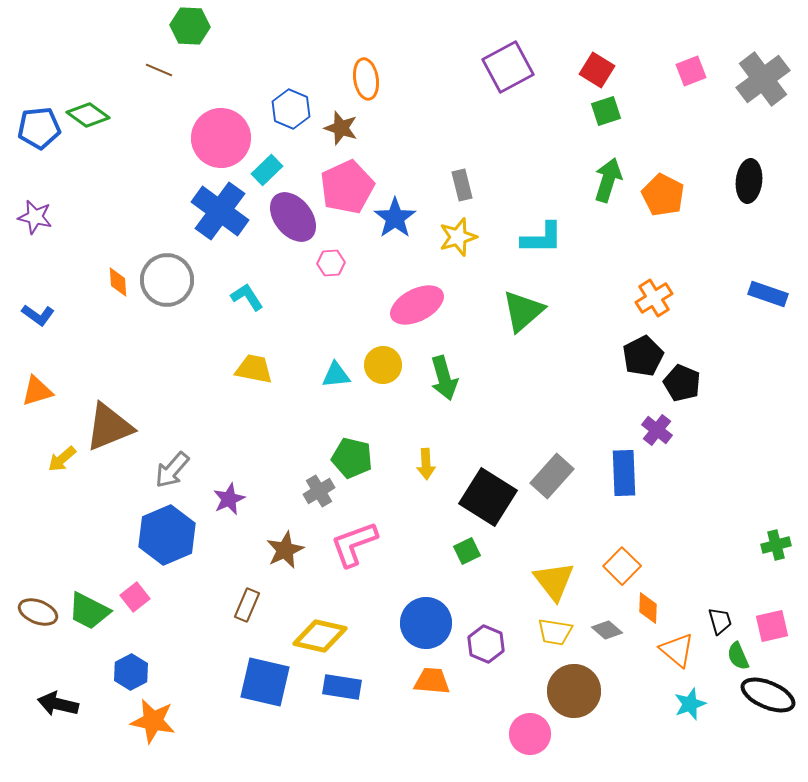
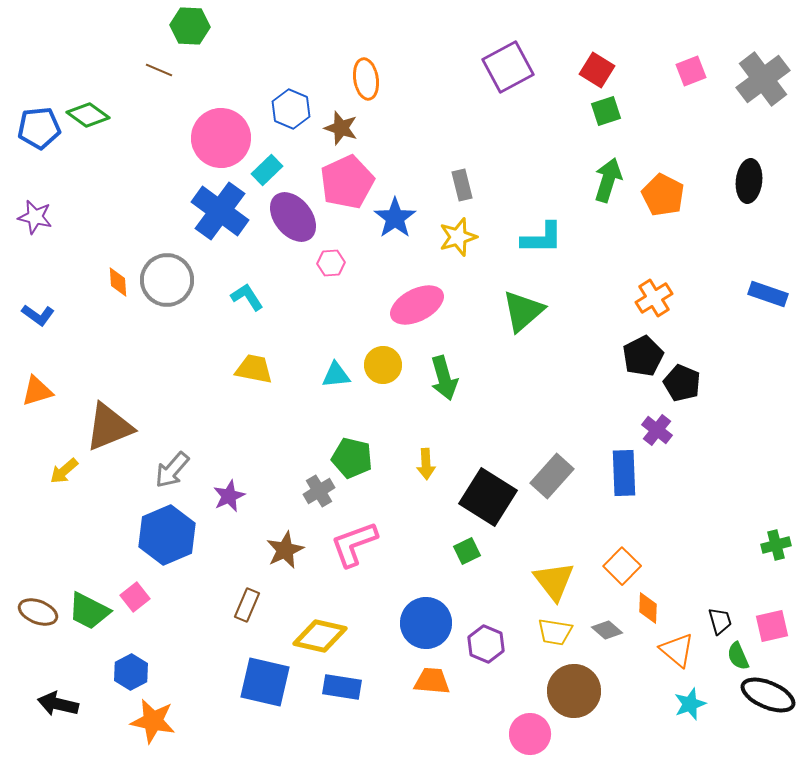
pink pentagon at (347, 187): moved 5 px up
yellow arrow at (62, 459): moved 2 px right, 12 px down
purple star at (229, 499): moved 3 px up
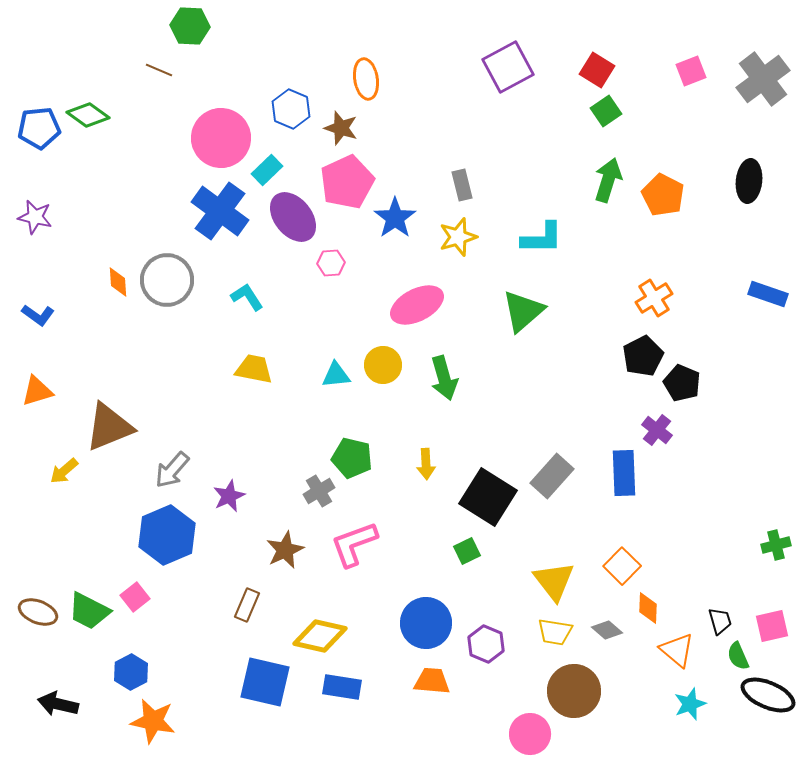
green square at (606, 111): rotated 16 degrees counterclockwise
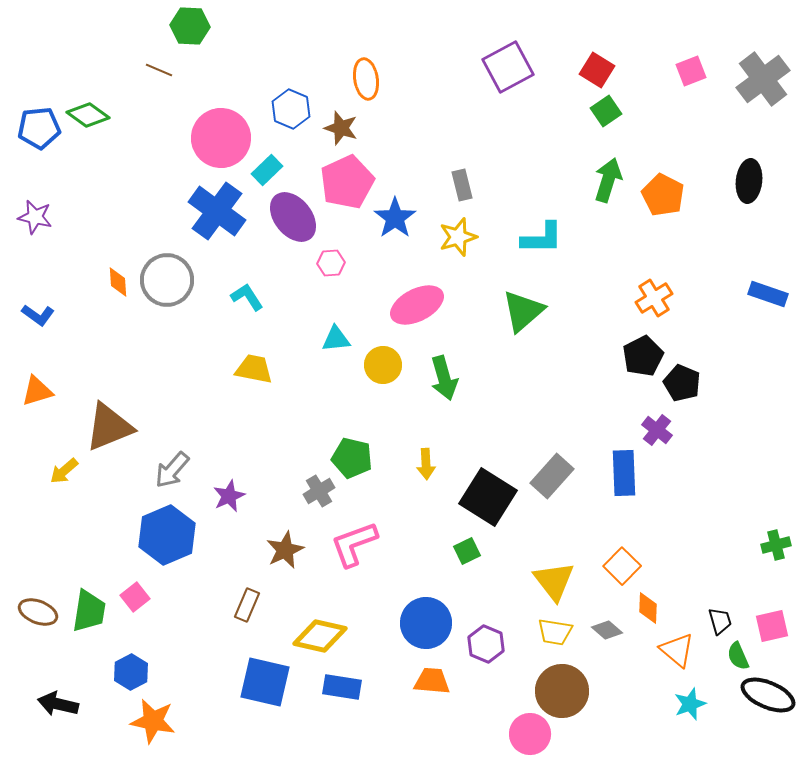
blue cross at (220, 211): moved 3 px left
cyan triangle at (336, 375): moved 36 px up
green trapezoid at (89, 611): rotated 108 degrees counterclockwise
brown circle at (574, 691): moved 12 px left
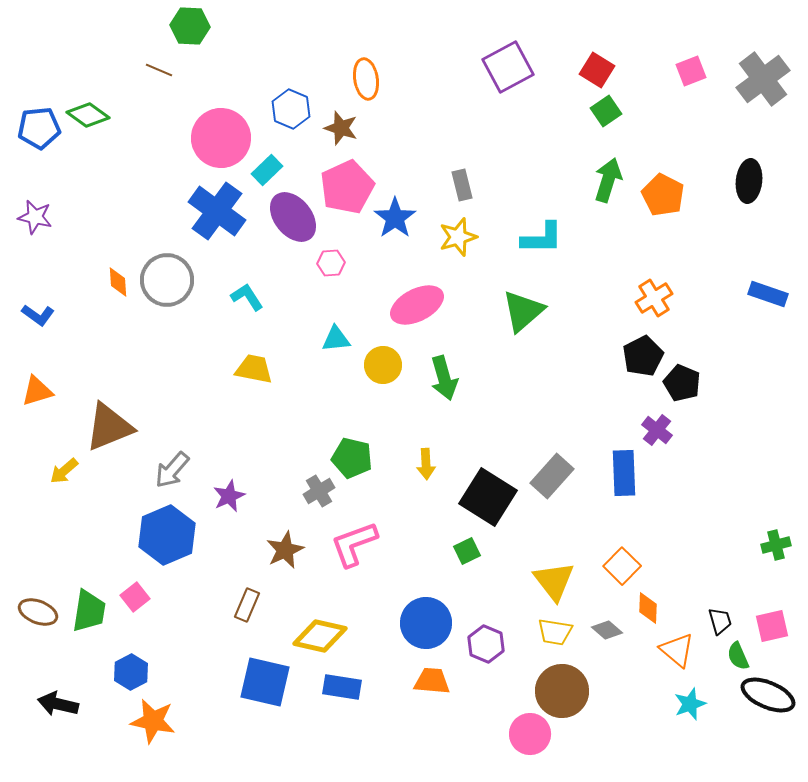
pink pentagon at (347, 182): moved 5 px down
